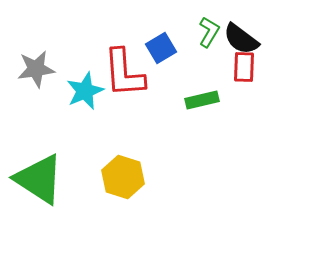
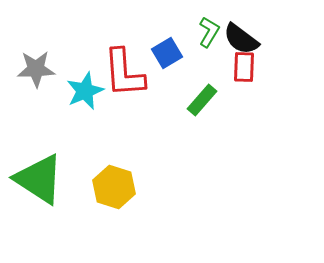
blue square: moved 6 px right, 5 px down
gray star: rotated 6 degrees clockwise
green rectangle: rotated 36 degrees counterclockwise
yellow hexagon: moved 9 px left, 10 px down
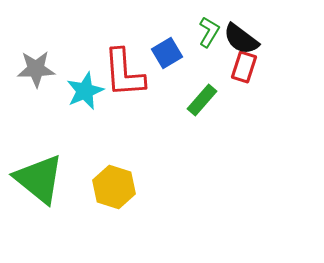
red rectangle: rotated 16 degrees clockwise
green triangle: rotated 6 degrees clockwise
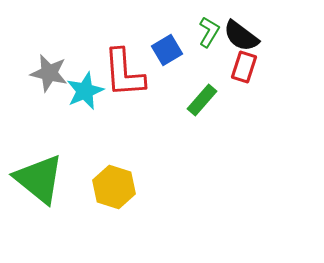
black semicircle: moved 3 px up
blue square: moved 3 px up
gray star: moved 13 px right, 4 px down; rotated 15 degrees clockwise
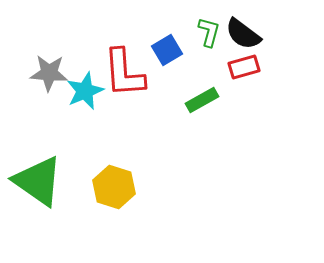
green L-shape: rotated 16 degrees counterclockwise
black semicircle: moved 2 px right, 2 px up
red rectangle: rotated 56 degrees clockwise
gray star: rotated 9 degrees counterclockwise
green rectangle: rotated 20 degrees clockwise
green triangle: moved 1 px left, 2 px down; rotated 4 degrees counterclockwise
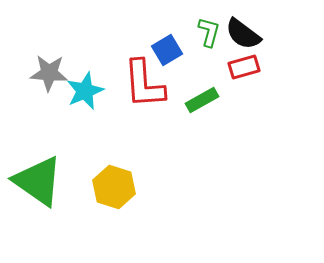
red L-shape: moved 20 px right, 11 px down
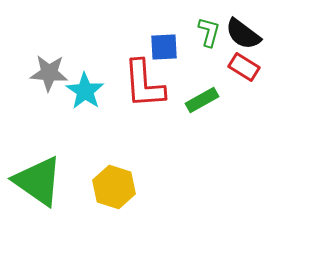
blue square: moved 3 px left, 3 px up; rotated 28 degrees clockwise
red rectangle: rotated 48 degrees clockwise
cyan star: rotated 15 degrees counterclockwise
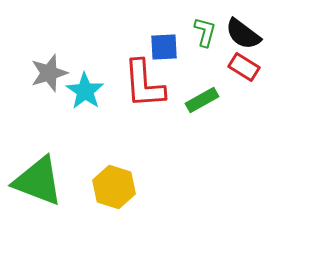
green L-shape: moved 4 px left
gray star: rotated 21 degrees counterclockwise
green triangle: rotated 14 degrees counterclockwise
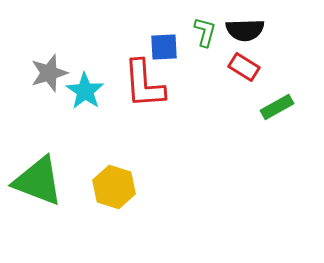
black semicircle: moved 2 px right, 4 px up; rotated 39 degrees counterclockwise
green rectangle: moved 75 px right, 7 px down
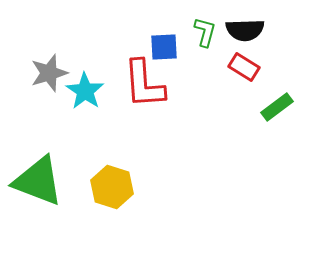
green rectangle: rotated 8 degrees counterclockwise
yellow hexagon: moved 2 px left
